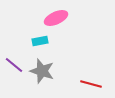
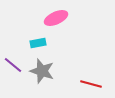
cyan rectangle: moved 2 px left, 2 px down
purple line: moved 1 px left
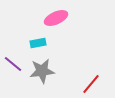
purple line: moved 1 px up
gray star: rotated 25 degrees counterclockwise
red line: rotated 65 degrees counterclockwise
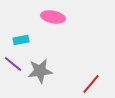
pink ellipse: moved 3 px left, 1 px up; rotated 35 degrees clockwise
cyan rectangle: moved 17 px left, 3 px up
gray star: moved 2 px left
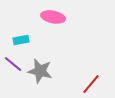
gray star: rotated 20 degrees clockwise
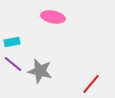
cyan rectangle: moved 9 px left, 2 px down
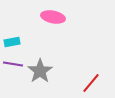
purple line: rotated 30 degrees counterclockwise
gray star: rotated 25 degrees clockwise
red line: moved 1 px up
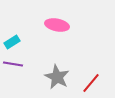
pink ellipse: moved 4 px right, 8 px down
cyan rectangle: rotated 21 degrees counterclockwise
gray star: moved 17 px right, 6 px down; rotated 10 degrees counterclockwise
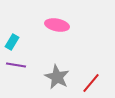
cyan rectangle: rotated 28 degrees counterclockwise
purple line: moved 3 px right, 1 px down
